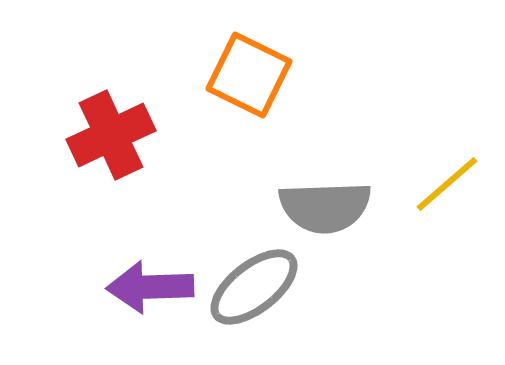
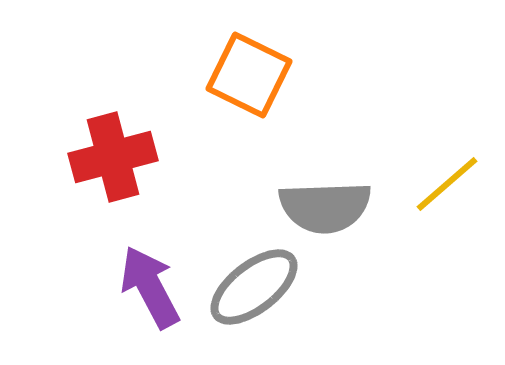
red cross: moved 2 px right, 22 px down; rotated 10 degrees clockwise
purple arrow: rotated 64 degrees clockwise
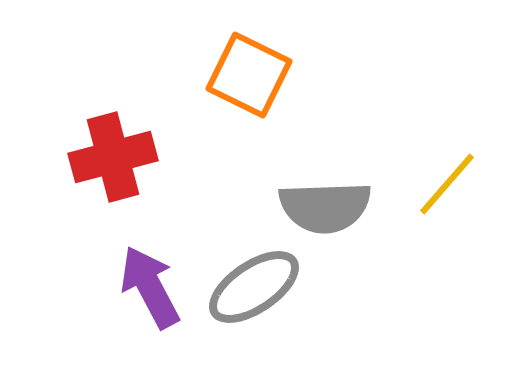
yellow line: rotated 8 degrees counterclockwise
gray ellipse: rotated 4 degrees clockwise
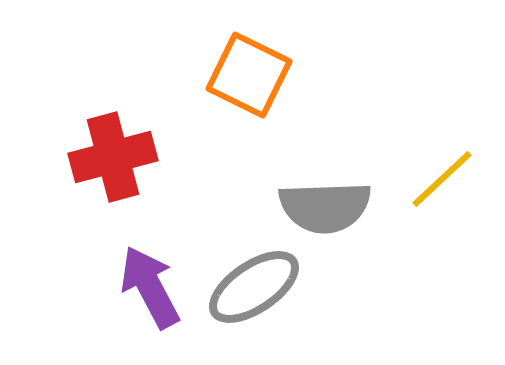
yellow line: moved 5 px left, 5 px up; rotated 6 degrees clockwise
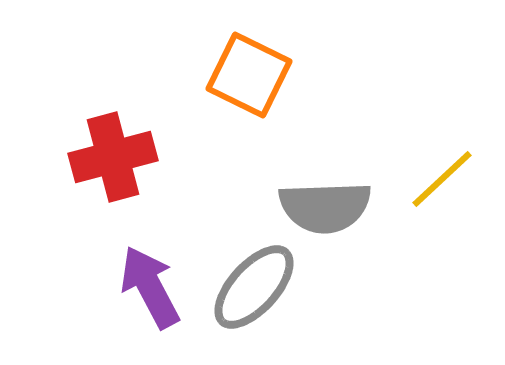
gray ellipse: rotated 14 degrees counterclockwise
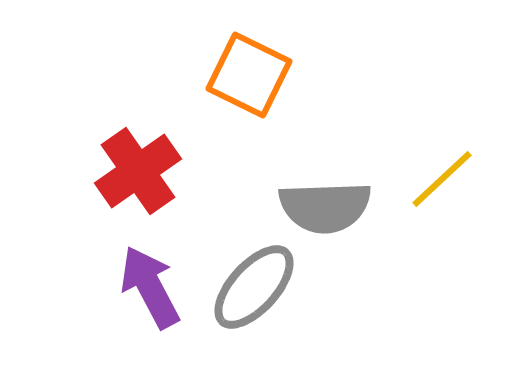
red cross: moved 25 px right, 14 px down; rotated 20 degrees counterclockwise
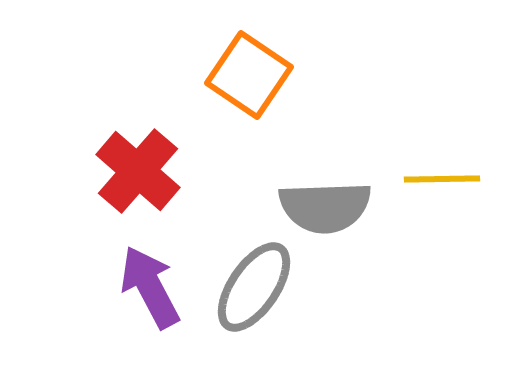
orange square: rotated 8 degrees clockwise
red cross: rotated 14 degrees counterclockwise
yellow line: rotated 42 degrees clockwise
gray ellipse: rotated 8 degrees counterclockwise
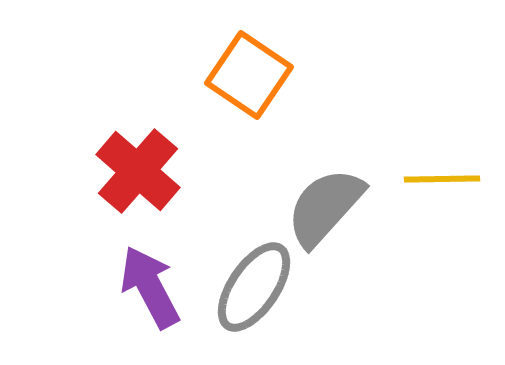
gray semicircle: rotated 134 degrees clockwise
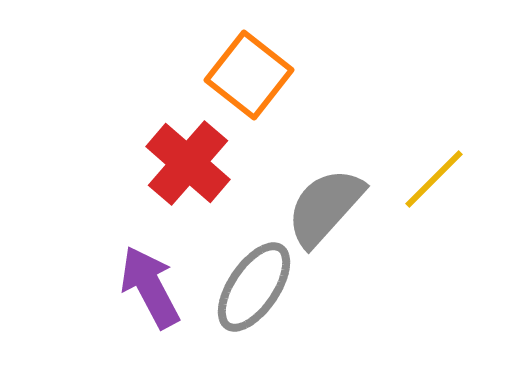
orange square: rotated 4 degrees clockwise
red cross: moved 50 px right, 8 px up
yellow line: moved 8 px left; rotated 44 degrees counterclockwise
